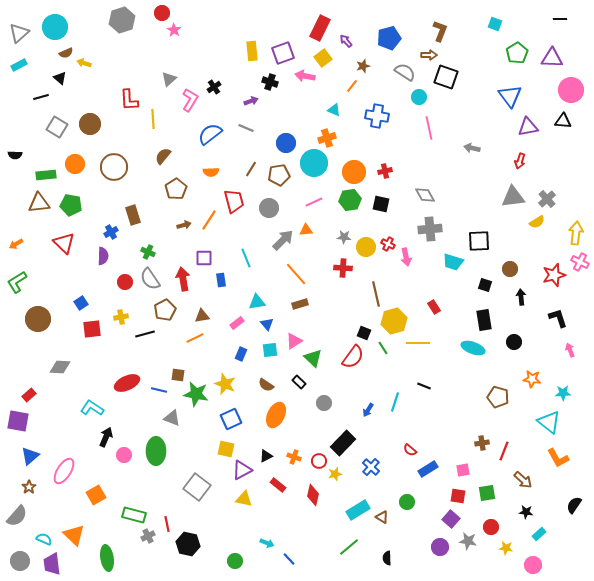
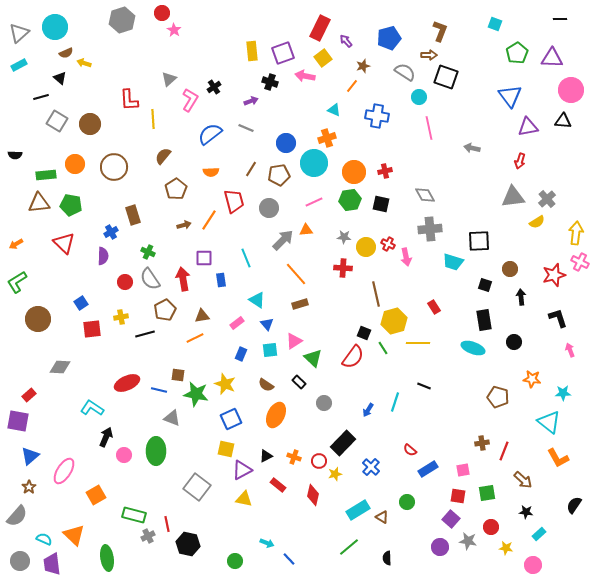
gray square at (57, 127): moved 6 px up
cyan triangle at (257, 302): moved 2 px up; rotated 42 degrees clockwise
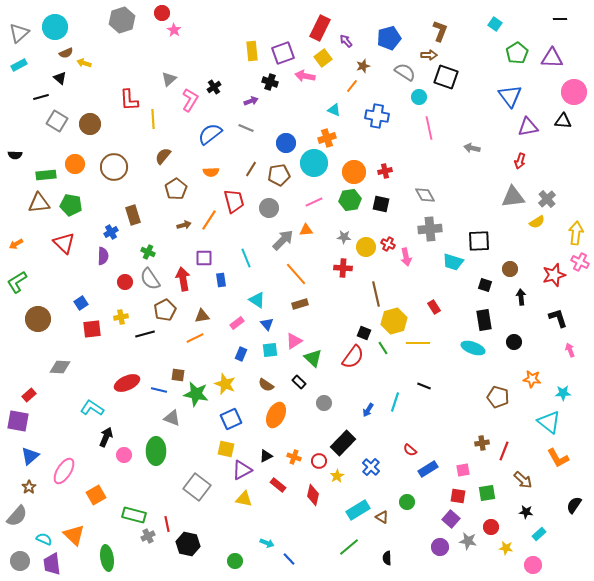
cyan square at (495, 24): rotated 16 degrees clockwise
pink circle at (571, 90): moved 3 px right, 2 px down
yellow star at (335, 474): moved 2 px right, 2 px down; rotated 16 degrees counterclockwise
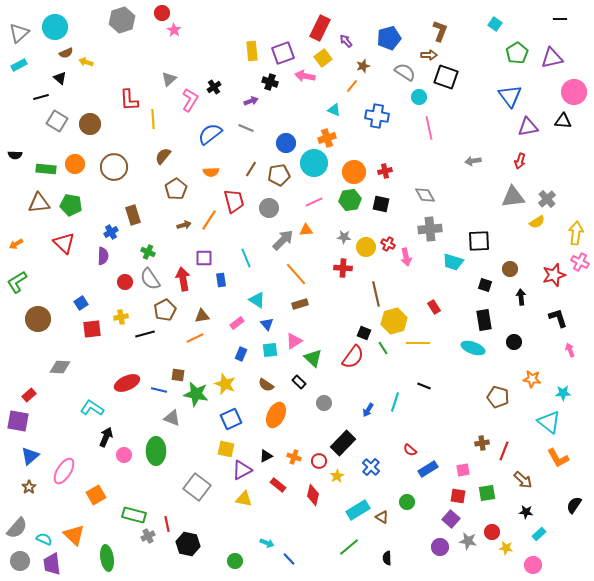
purple triangle at (552, 58): rotated 15 degrees counterclockwise
yellow arrow at (84, 63): moved 2 px right, 1 px up
gray arrow at (472, 148): moved 1 px right, 13 px down; rotated 21 degrees counterclockwise
green rectangle at (46, 175): moved 6 px up; rotated 12 degrees clockwise
gray semicircle at (17, 516): moved 12 px down
red circle at (491, 527): moved 1 px right, 5 px down
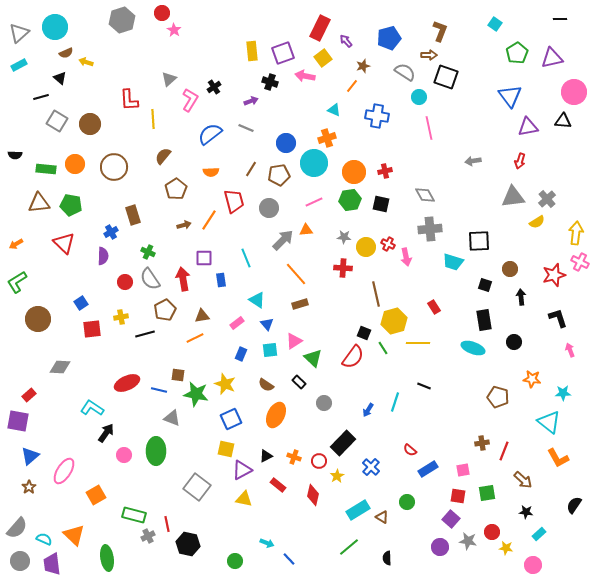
black arrow at (106, 437): moved 4 px up; rotated 12 degrees clockwise
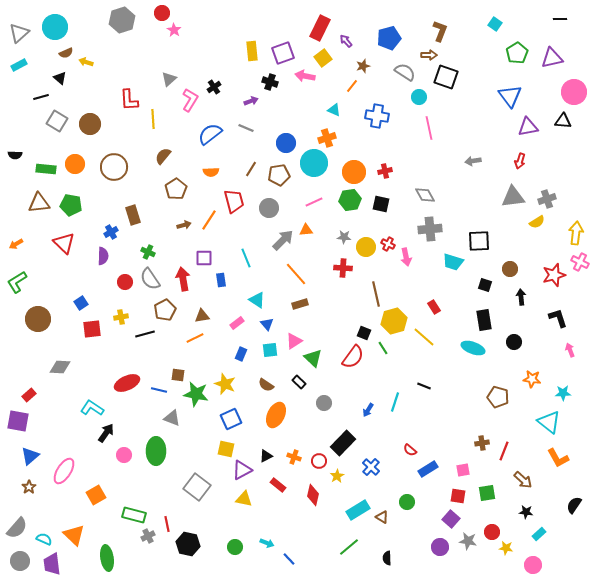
gray cross at (547, 199): rotated 24 degrees clockwise
yellow line at (418, 343): moved 6 px right, 6 px up; rotated 40 degrees clockwise
green circle at (235, 561): moved 14 px up
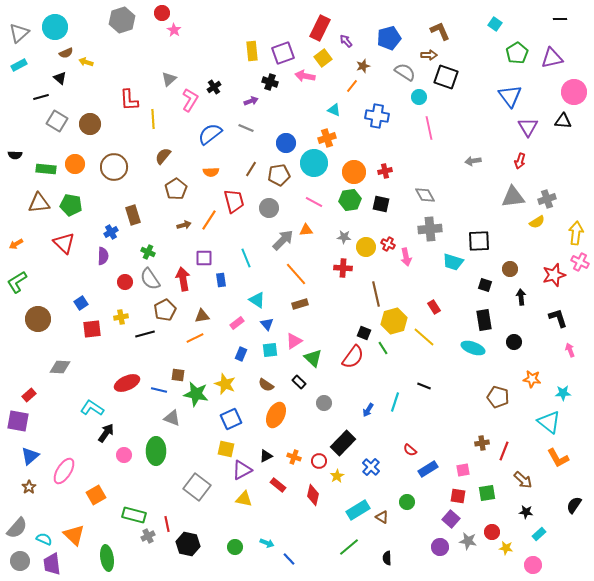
brown L-shape at (440, 31): rotated 45 degrees counterclockwise
purple triangle at (528, 127): rotated 50 degrees counterclockwise
pink line at (314, 202): rotated 54 degrees clockwise
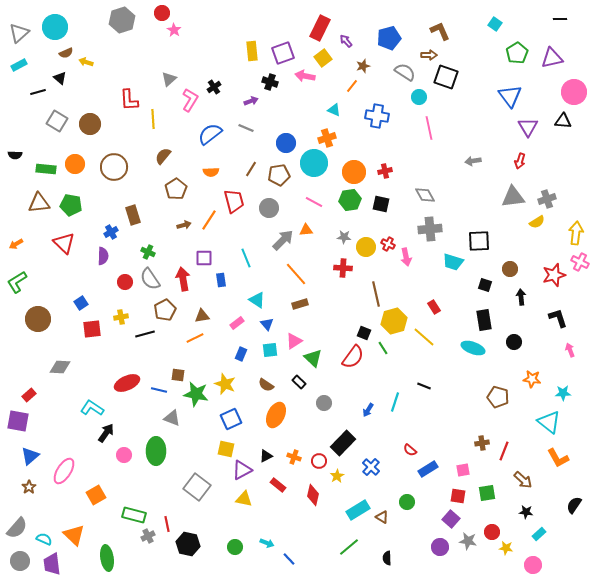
black line at (41, 97): moved 3 px left, 5 px up
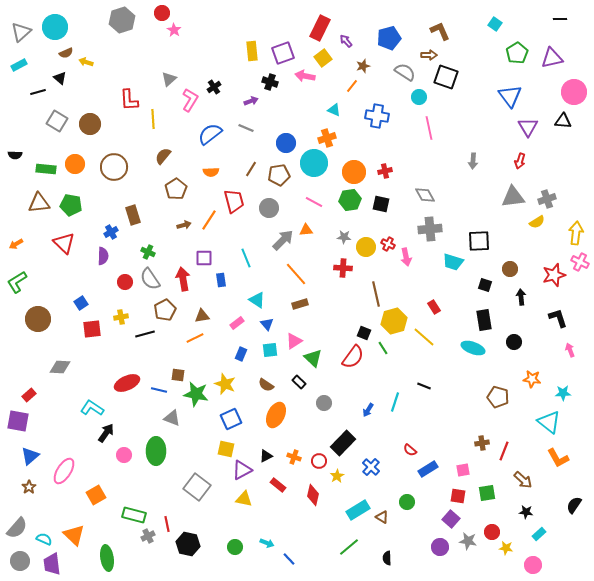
gray triangle at (19, 33): moved 2 px right, 1 px up
gray arrow at (473, 161): rotated 77 degrees counterclockwise
